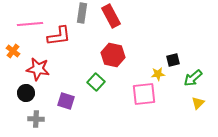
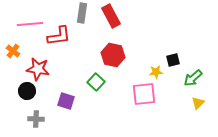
yellow star: moved 2 px left, 2 px up
black circle: moved 1 px right, 2 px up
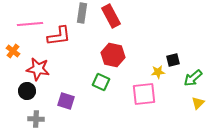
yellow star: moved 2 px right
green square: moved 5 px right; rotated 18 degrees counterclockwise
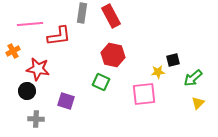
orange cross: rotated 24 degrees clockwise
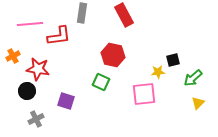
red rectangle: moved 13 px right, 1 px up
orange cross: moved 5 px down
gray cross: rotated 28 degrees counterclockwise
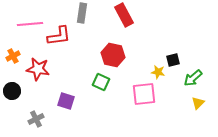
yellow star: rotated 16 degrees clockwise
black circle: moved 15 px left
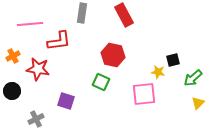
red L-shape: moved 5 px down
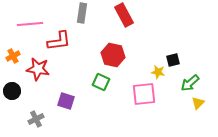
green arrow: moved 3 px left, 5 px down
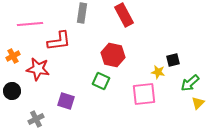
green square: moved 1 px up
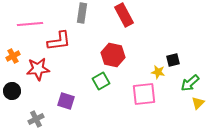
red star: rotated 15 degrees counterclockwise
green square: rotated 36 degrees clockwise
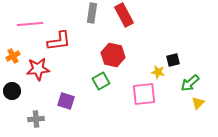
gray rectangle: moved 10 px right
gray cross: rotated 21 degrees clockwise
